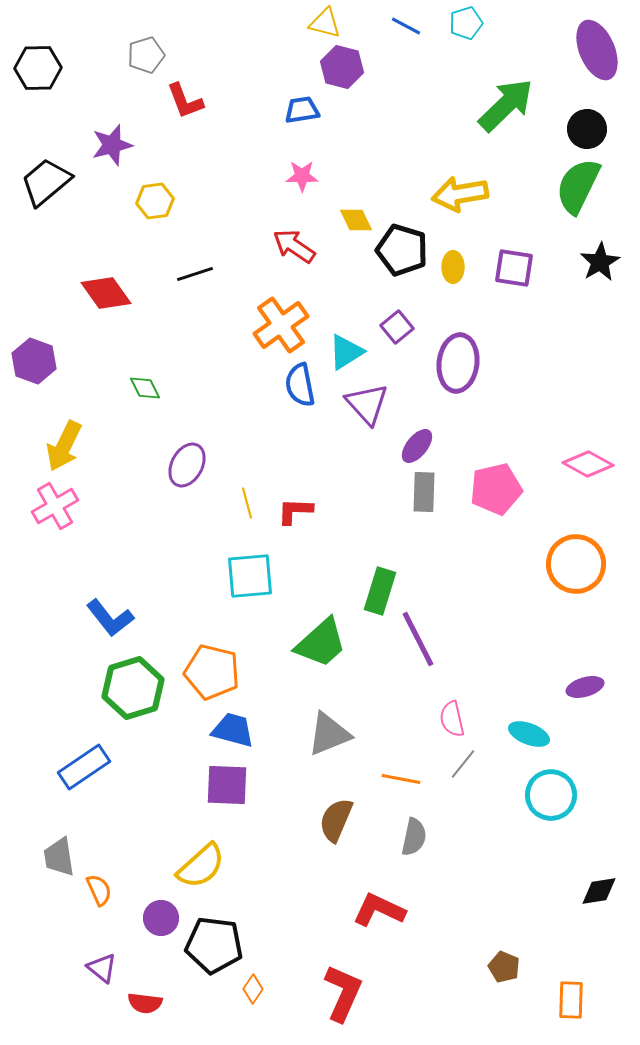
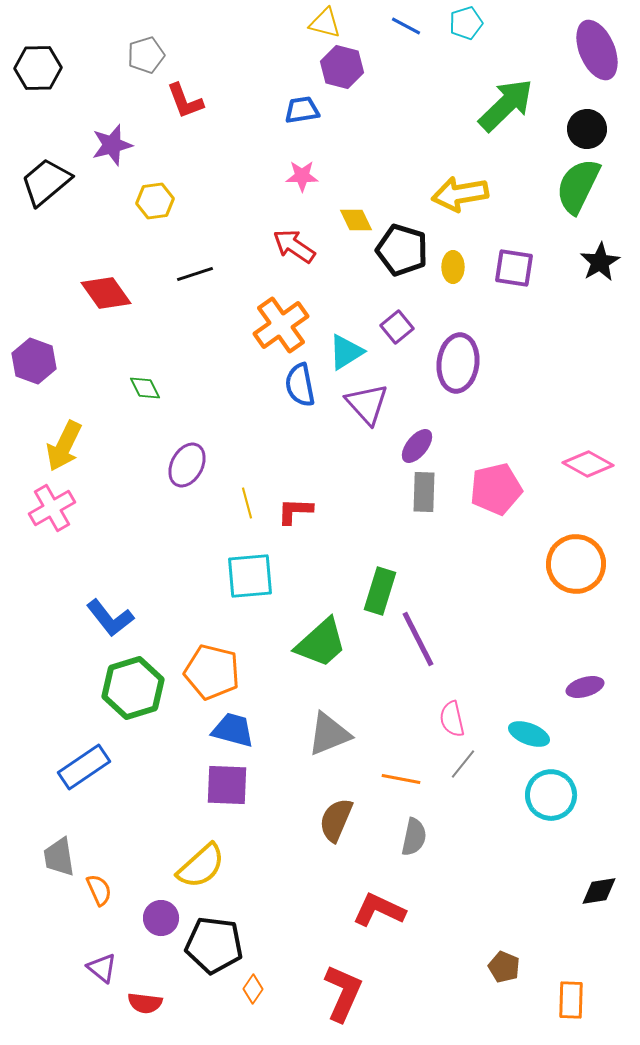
pink cross at (55, 506): moved 3 px left, 2 px down
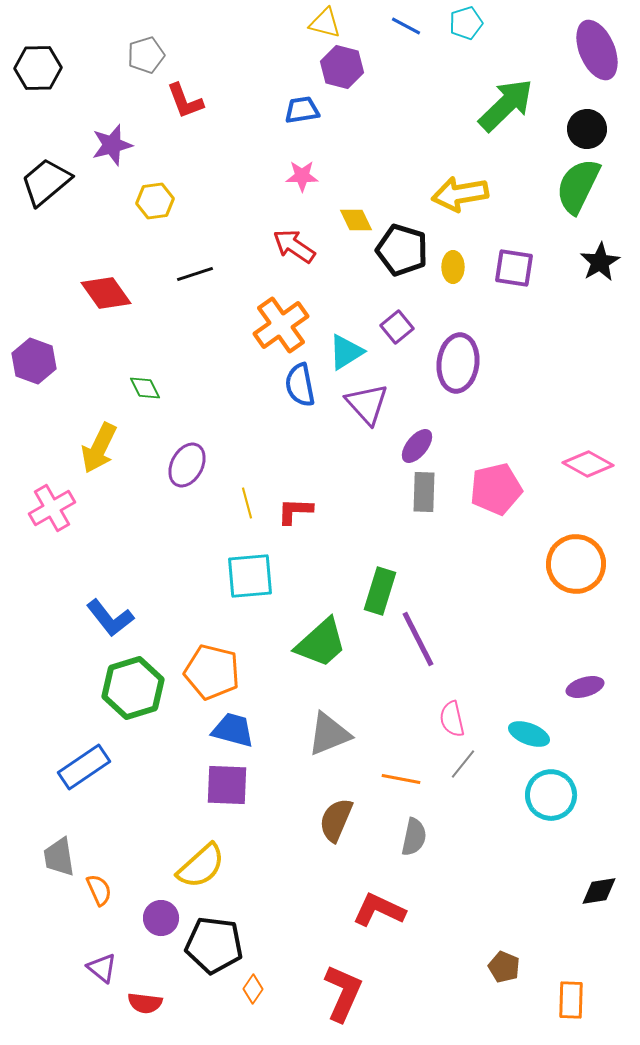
yellow arrow at (64, 446): moved 35 px right, 2 px down
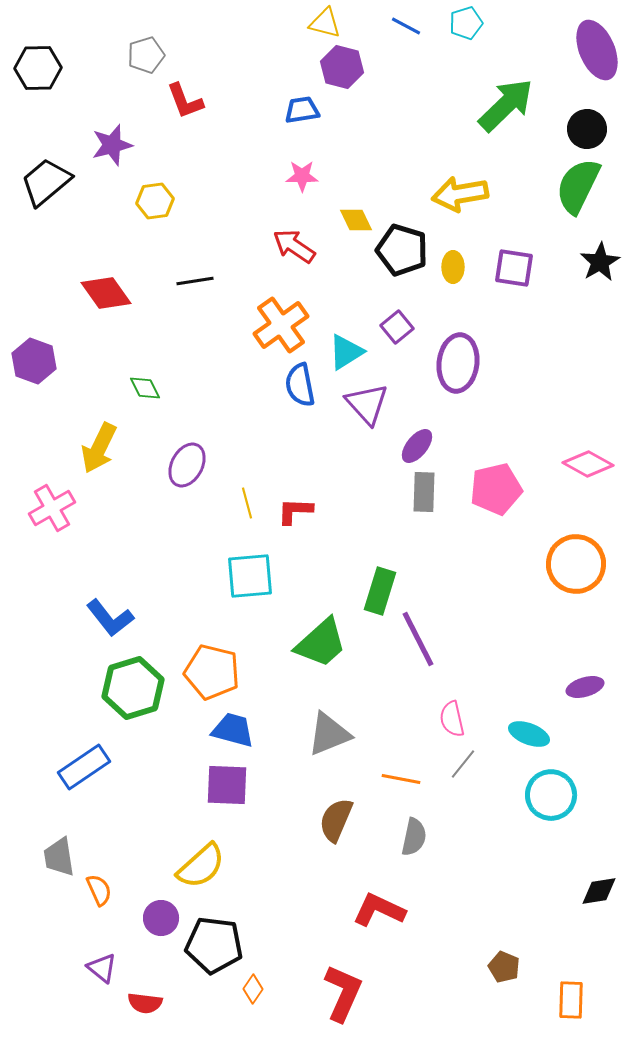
black line at (195, 274): moved 7 px down; rotated 9 degrees clockwise
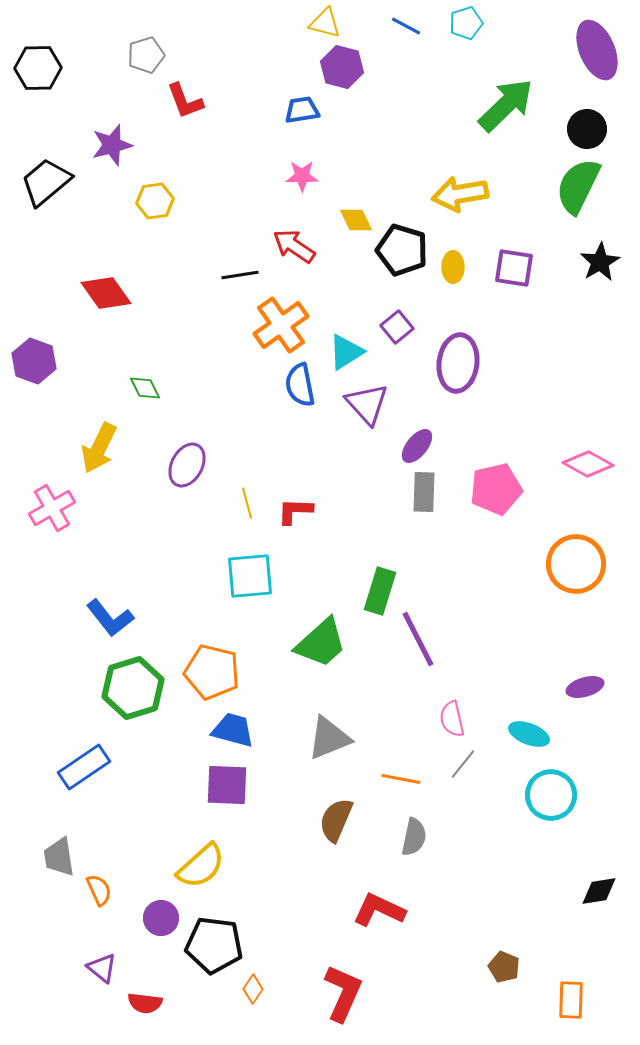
black line at (195, 281): moved 45 px right, 6 px up
gray triangle at (329, 734): moved 4 px down
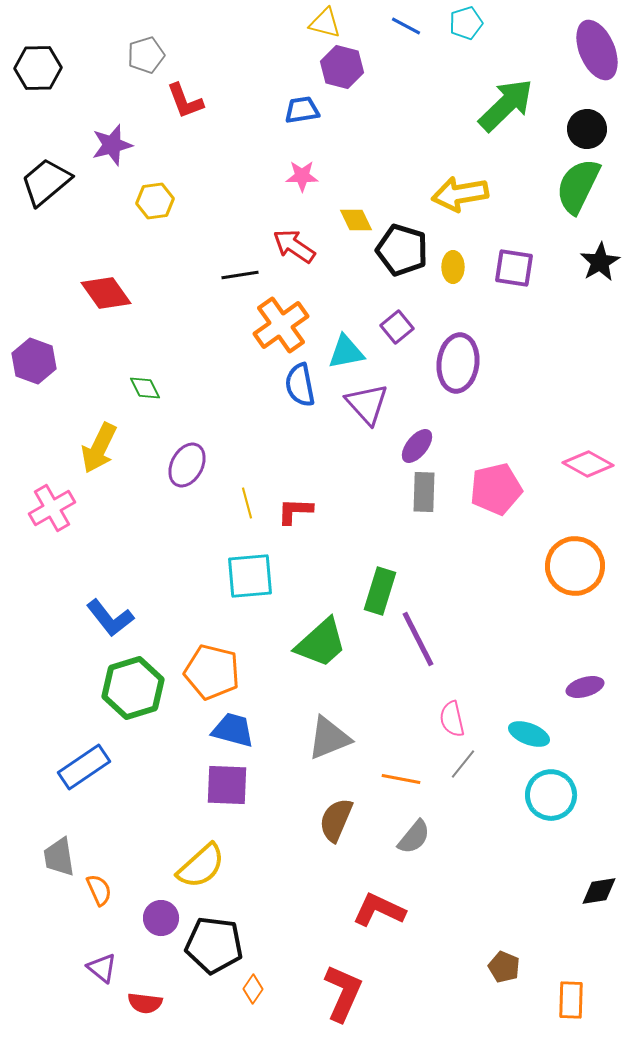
cyan triangle at (346, 352): rotated 21 degrees clockwise
orange circle at (576, 564): moved 1 px left, 2 px down
gray semicircle at (414, 837): rotated 27 degrees clockwise
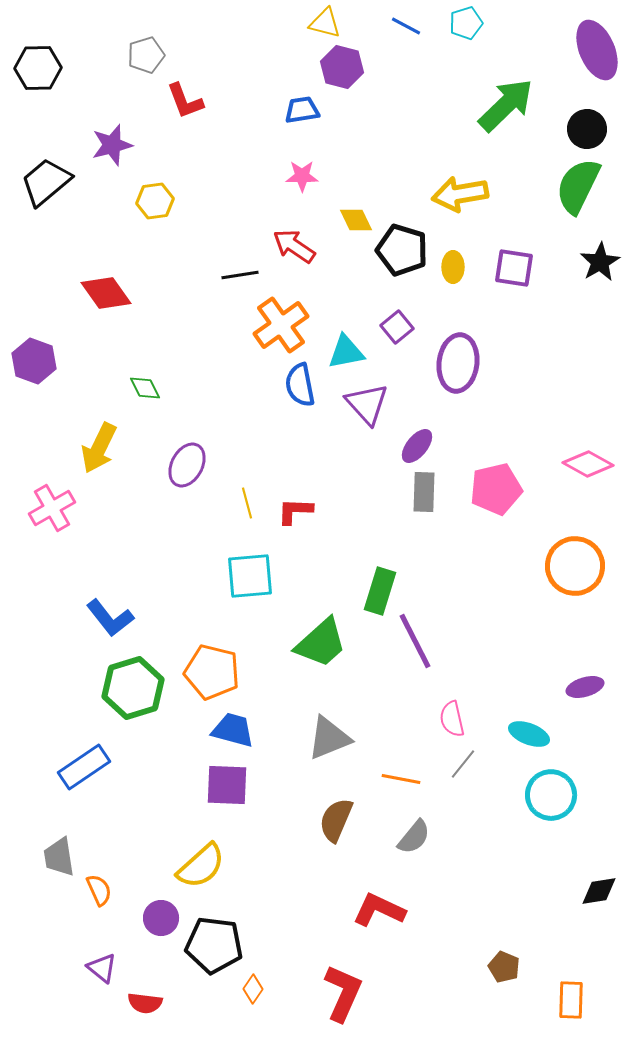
purple line at (418, 639): moved 3 px left, 2 px down
